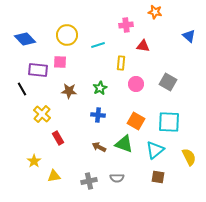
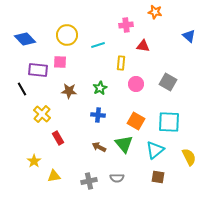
green triangle: rotated 30 degrees clockwise
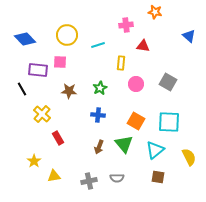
brown arrow: rotated 96 degrees counterclockwise
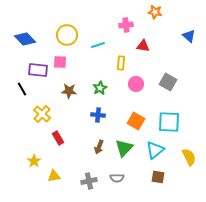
green triangle: moved 4 px down; rotated 24 degrees clockwise
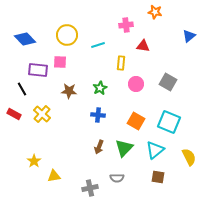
blue triangle: rotated 40 degrees clockwise
cyan square: rotated 20 degrees clockwise
red rectangle: moved 44 px left, 24 px up; rotated 32 degrees counterclockwise
gray cross: moved 1 px right, 7 px down
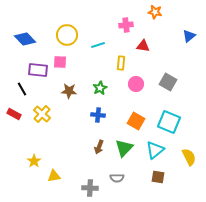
gray cross: rotated 14 degrees clockwise
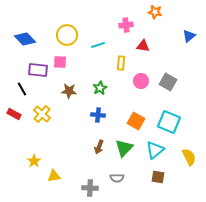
pink circle: moved 5 px right, 3 px up
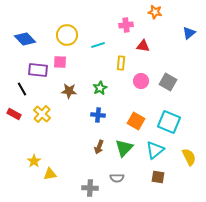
blue triangle: moved 3 px up
yellow triangle: moved 4 px left, 2 px up
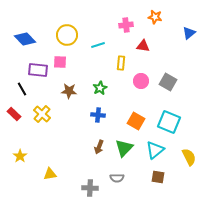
orange star: moved 5 px down
red rectangle: rotated 16 degrees clockwise
yellow star: moved 14 px left, 5 px up
